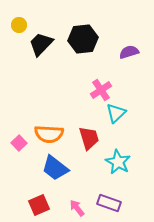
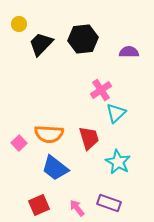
yellow circle: moved 1 px up
purple semicircle: rotated 18 degrees clockwise
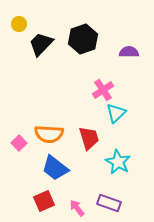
black hexagon: rotated 12 degrees counterclockwise
pink cross: moved 2 px right
red square: moved 5 px right, 4 px up
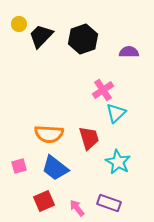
black trapezoid: moved 8 px up
pink square: moved 23 px down; rotated 28 degrees clockwise
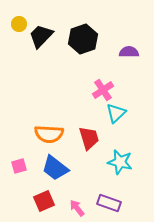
cyan star: moved 2 px right; rotated 15 degrees counterclockwise
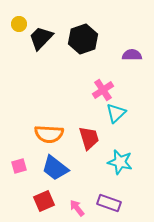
black trapezoid: moved 2 px down
purple semicircle: moved 3 px right, 3 px down
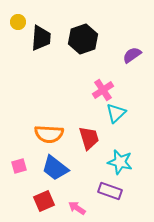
yellow circle: moved 1 px left, 2 px up
black trapezoid: rotated 140 degrees clockwise
purple semicircle: rotated 36 degrees counterclockwise
purple rectangle: moved 1 px right, 12 px up
pink arrow: rotated 18 degrees counterclockwise
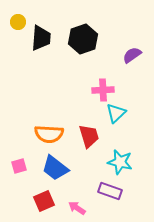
pink cross: rotated 30 degrees clockwise
red trapezoid: moved 2 px up
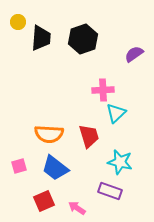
purple semicircle: moved 2 px right, 1 px up
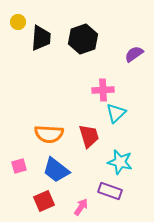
blue trapezoid: moved 1 px right, 2 px down
pink arrow: moved 4 px right, 1 px up; rotated 90 degrees clockwise
